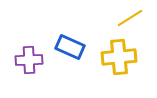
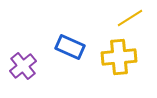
purple cross: moved 6 px left, 6 px down; rotated 36 degrees counterclockwise
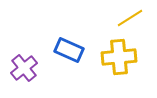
blue rectangle: moved 1 px left, 3 px down
purple cross: moved 1 px right, 2 px down
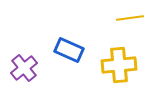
yellow line: rotated 24 degrees clockwise
yellow cross: moved 8 px down
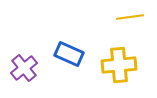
yellow line: moved 1 px up
blue rectangle: moved 4 px down
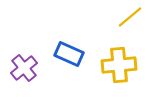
yellow line: rotated 32 degrees counterclockwise
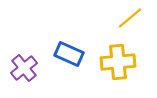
yellow line: moved 1 px down
yellow cross: moved 1 px left, 3 px up
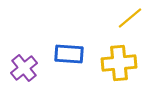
blue rectangle: rotated 20 degrees counterclockwise
yellow cross: moved 1 px right, 1 px down
